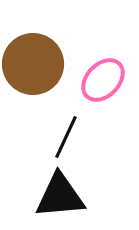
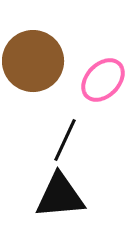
brown circle: moved 3 px up
black line: moved 1 px left, 3 px down
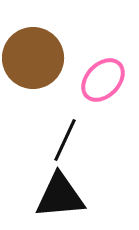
brown circle: moved 3 px up
